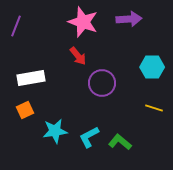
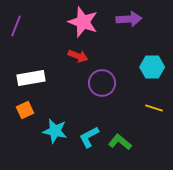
red arrow: rotated 30 degrees counterclockwise
cyan star: rotated 20 degrees clockwise
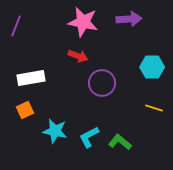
pink star: rotated 8 degrees counterclockwise
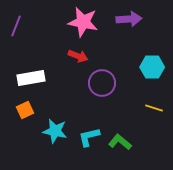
cyan L-shape: rotated 15 degrees clockwise
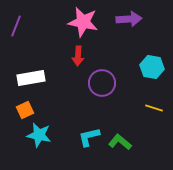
red arrow: rotated 72 degrees clockwise
cyan hexagon: rotated 10 degrees clockwise
cyan star: moved 16 px left, 4 px down
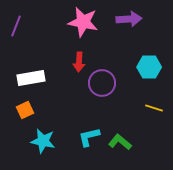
red arrow: moved 1 px right, 6 px down
cyan hexagon: moved 3 px left; rotated 10 degrees counterclockwise
cyan star: moved 4 px right, 6 px down
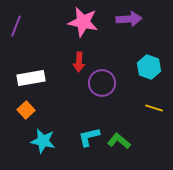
cyan hexagon: rotated 20 degrees clockwise
orange square: moved 1 px right; rotated 18 degrees counterclockwise
green L-shape: moved 1 px left, 1 px up
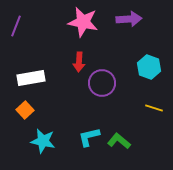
orange square: moved 1 px left
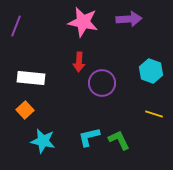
cyan hexagon: moved 2 px right, 4 px down
white rectangle: rotated 16 degrees clockwise
yellow line: moved 6 px down
green L-shape: moved 1 px up; rotated 25 degrees clockwise
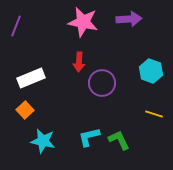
white rectangle: rotated 28 degrees counterclockwise
